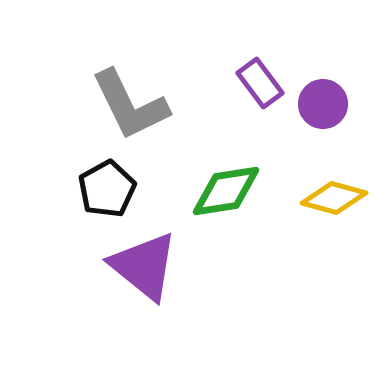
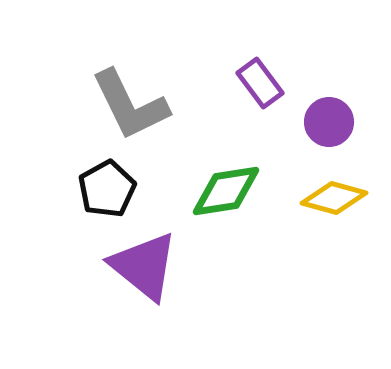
purple circle: moved 6 px right, 18 px down
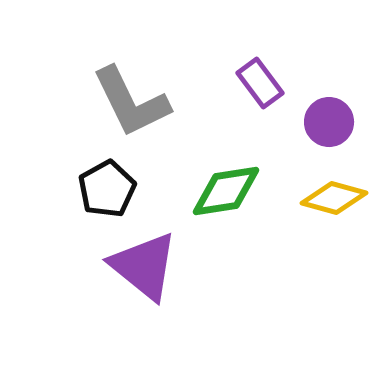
gray L-shape: moved 1 px right, 3 px up
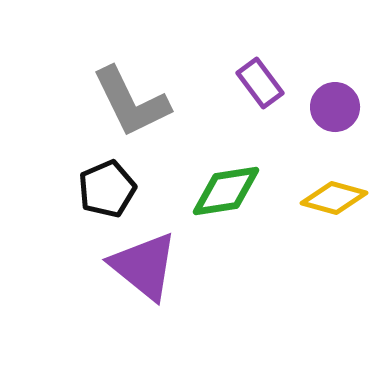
purple circle: moved 6 px right, 15 px up
black pentagon: rotated 6 degrees clockwise
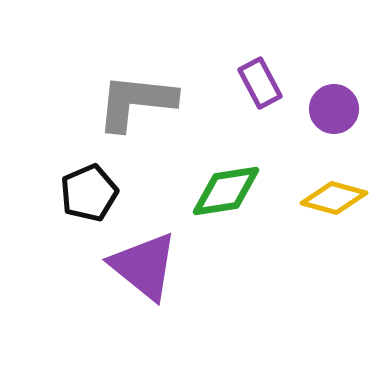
purple rectangle: rotated 9 degrees clockwise
gray L-shape: moved 5 px right; rotated 122 degrees clockwise
purple circle: moved 1 px left, 2 px down
black pentagon: moved 18 px left, 4 px down
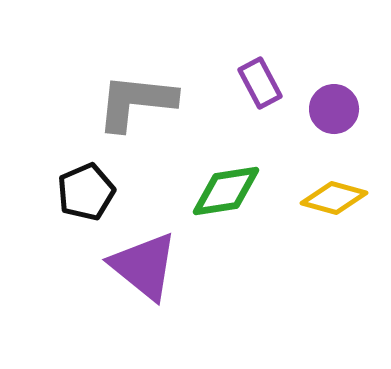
black pentagon: moved 3 px left, 1 px up
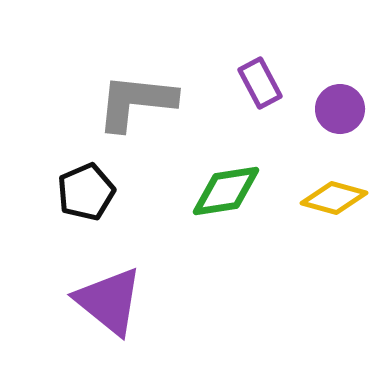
purple circle: moved 6 px right
purple triangle: moved 35 px left, 35 px down
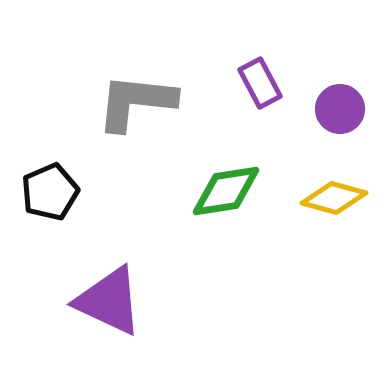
black pentagon: moved 36 px left
purple triangle: rotated 14 degrees counterclockwise
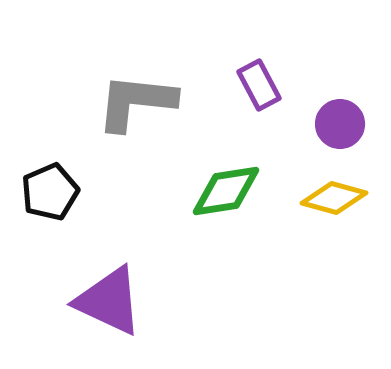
purple rectangle: moved 1 px left, 2 px down
purple circle: moved 15 px down
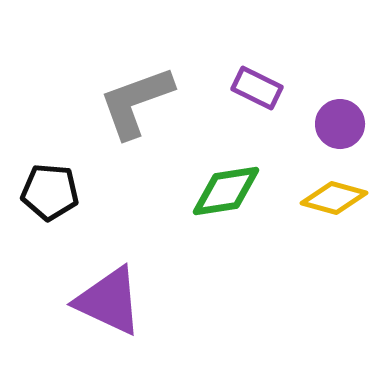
purple rectangle: moved 2 px left, 3 px down; rotated 36 degrees counterclockwise
gray L-shape: rotated 26 degrees counterclockwise
black pentagon: rotated 28 degrees clockwise
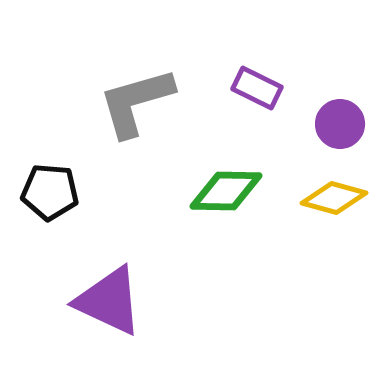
gray L-shape: rotated 4 degrees clockwise
green diamond: rotated 10 degrees clockwise
